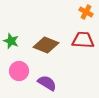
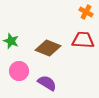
brown diamond: moved 2 px right, 3 px down
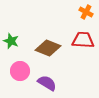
pink circle: moved 1 px right
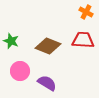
brown diamond: moved 2 px up
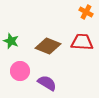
red trapezoid: moved 1 px left, 2 px down
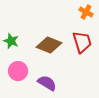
red trapezoid: rotated 70 degrees clockwise
brown diamond: moved 1 px right, 1 px up
pink circle: moved 2 px left
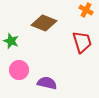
orange cross: moved 2 px up
brown diamond: moved 5 px left, 22 px up
pink circle: moved 1 px right, 1 px up
purple semicircle: rotated 18 degrees counterclockwise
